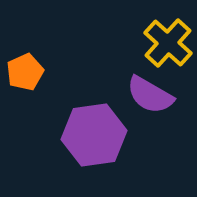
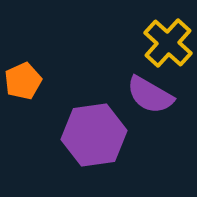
orange pentagon: moved 2 px left, 9 px down
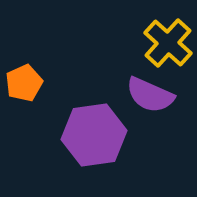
orange pentagon: moved 1 px right, 2 px down
purple semicircle: rotated 6 degrees counterclockwise
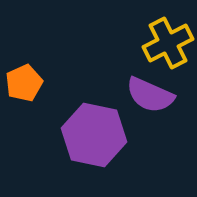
yellow cross: rotated 21 degrees clockwise
purple hexagon: rotated 20 degrees clockwise
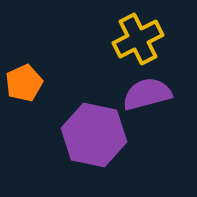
yellow cross: moved 30 px left, 4 px up
purple semicircle: moved 3 px left, 1 px up; rotated 141 degrees clockwise
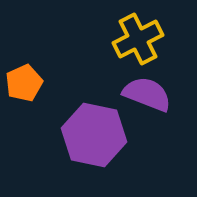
purple semicircle: rotated 36 degrees clockwise
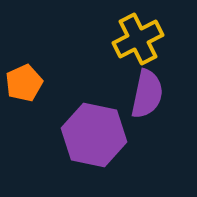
purple semicircle: rotated 81 degrees clockwise
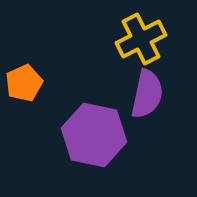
yellow cross: moved 3 px right
